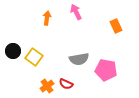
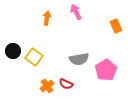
pink pentagon: rotated 30 degrees clockwise
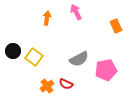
gray semicircle: rotated 18 degrees counterclockwise
pink pentagon: rotated 20 degrees clockwise
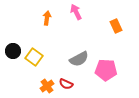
pink pentagon: rotated 15 degrees clockwise
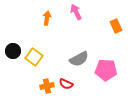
orange cross: rotated 24 degrees clockwise
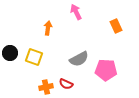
orange arrow: moved 1 px right, 10 px down
black circle: moved 3 px left, 2 px down
yellow square: rotated 18 degrees counterclockwise
orange cross: moved 1 px left, 1 px down
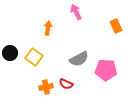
yellow square: rotated 18 degrees clockwise
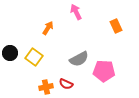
orange arrow: rotated 24 degrees clockwise
pink pentagon: moved 2 px left, 1 px down
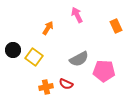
pink arrow: moved 1 px right, 3 px down
black circle: moved 3 px right, 3 px up
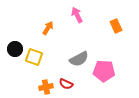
black circle: moved 2 px right, 1 px up
yellow square: rotated 18 degrees counterclockwise
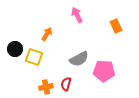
orange arrow: moved 1 px left, 6 px down
red semicircle: rotated 80 degrees clockwise
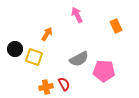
red semicircle: moved 2 px left; rotated 136 degrees clockwise
